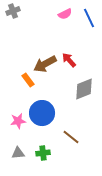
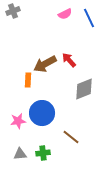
orange rectangle: rotated 40 degrees clockwise
gray triangle: moved 2 px right, 1 px down
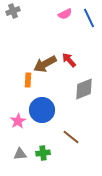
blue circle: moved 3 px up
pink star: rotated 21 degrees counterclockwise
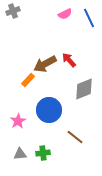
orange rectangle: rotated 40 degrees clockwise
blue circle: moved 7 px right
brown line: moved 4 px right
